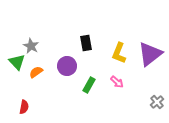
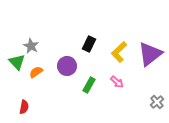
black rectangle: moved 3 px right, 1 px down; rotated 35 degrees clockwise
yellow L-shape: moved 1 px up; rotated 25 degrees clockwise
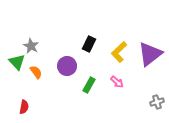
orange semicircle: rotated 88 degrees clockwise
gray cross: rotated 24 degrees clockwise
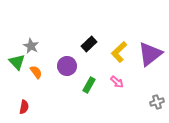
black rectangle: rotated 21 degrees clockwise
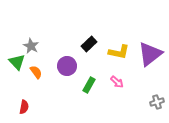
yellow L-shape: rotated 125 degrees counterclockwise
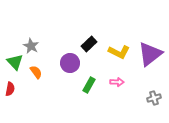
yellow L-shape: rotated 15 degrees clockwise
green triangle: moved 2 px left
purple circle: moved 3 px right, 3 px up
pink arrow: rotated 40 degrees counterclockwise
gray cross: moved 3 px left, 4 px up
red semicircle: moved 14 px left, 18 px up
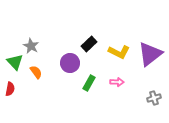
green rectangle: moved 2 px up
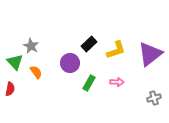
yellow L-shape: moved 3 px left, 2 px up; rotated 45 degrees counterclockwise
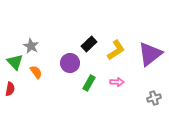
yellow L-shape: rotated 15 degrees counterclockwise
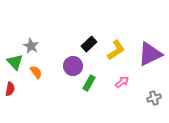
purple triangle: rotated 12 degrees clockwise
purple circle: moved 3 px right, 3 px down
pink arrow: moved 5 px right; rotated 40 degrees counterclockwise
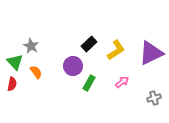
purple triangle: moved 1 px right, 1 px up
red semicircle: moved 2 px right, 5 px up
